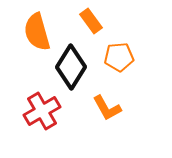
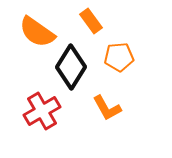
orange semicircle: rotated 39 degrees counterclockwise
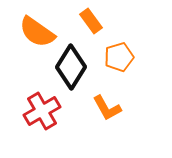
orange pentagon: rotated 12 degrees counterclockwise
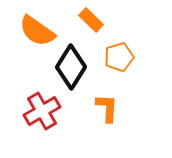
orange rectangle: moved 1 px up; rotated 10 degrees counterclockwise
orange semicircle: moved 1 px up
orange L-shape: rotated 148 degrees counterclockwise
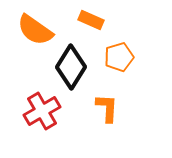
orange rectangle: rotated 20 degrees counterclockwise
orange semicircle: moved 2 px left, 1 px up
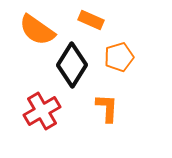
orange semicircle: moved 2 px right
black diamond: moved 1 px right, 2 px up
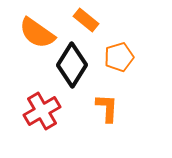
orange rectangle: moved 5 px left; rotated 15 degrees clockwise
orange semicircle: moved 3 px down
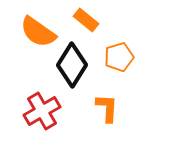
orange semicircle: moved 1 px right, 1 px up
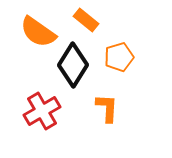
black diamond: moved 1 px right
